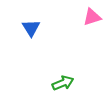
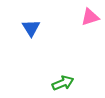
pink triangle: moved 2 px left
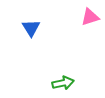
green arrow: rotated 10 degrees clockwise
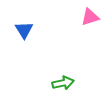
blue triangle: moved 7 px left, 2 px down
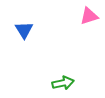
pink triangle: moved 1 px left, 1 px up
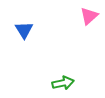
pink triangle: rotated 24 degrees counterclockwise
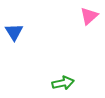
blue triangle: moved 10 px left, 2 px down
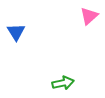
blue triangle: moved 2 px right
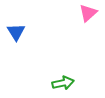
pink triangle: moved 1 px left, 3 px up
